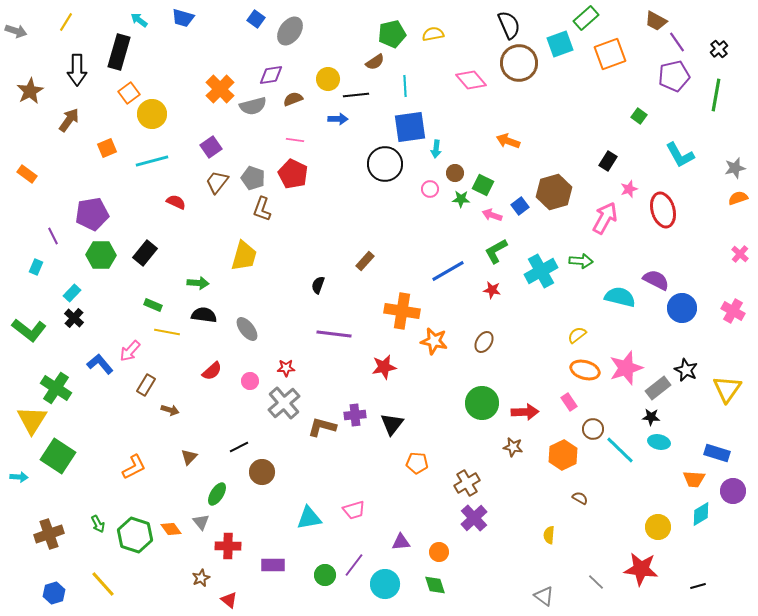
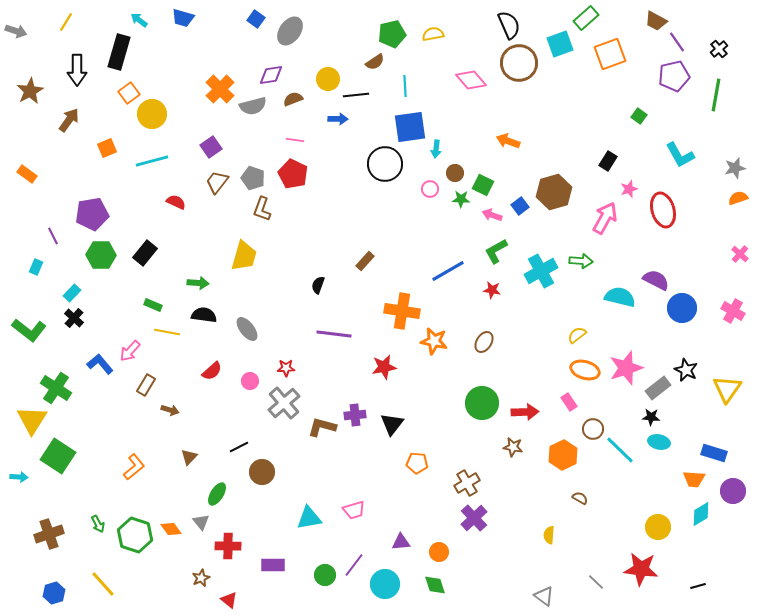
blue rectangle at (717, 453): moved 3 px left
orange L-shape at (134, 467): rotated 12 degrees counterclockwise
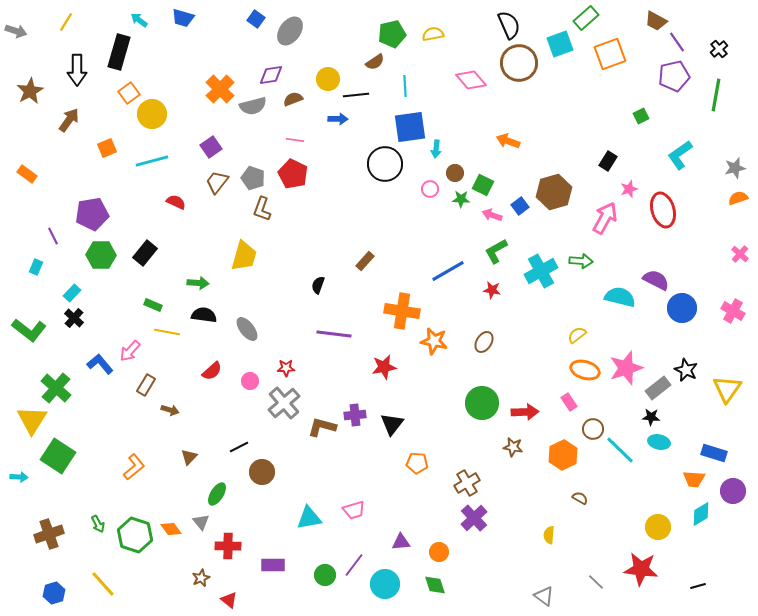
green square at (639, 116): moved 2 px right; rotated 28 degrees clockwise
cyan L-shape at (680, 155): rotated 84 degrees clockwise
green cross at (56, 388): rotated 8 degrees clockwise
